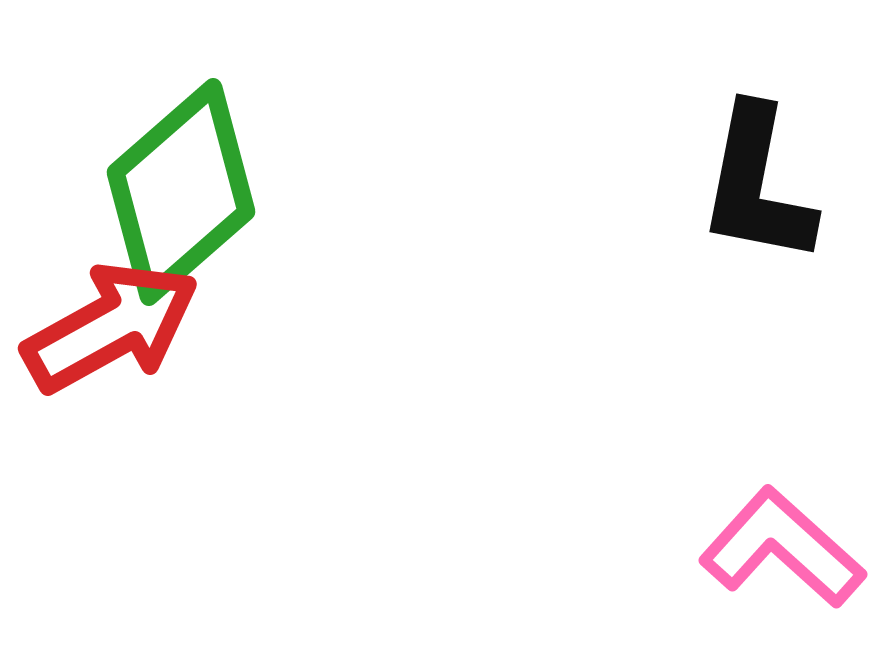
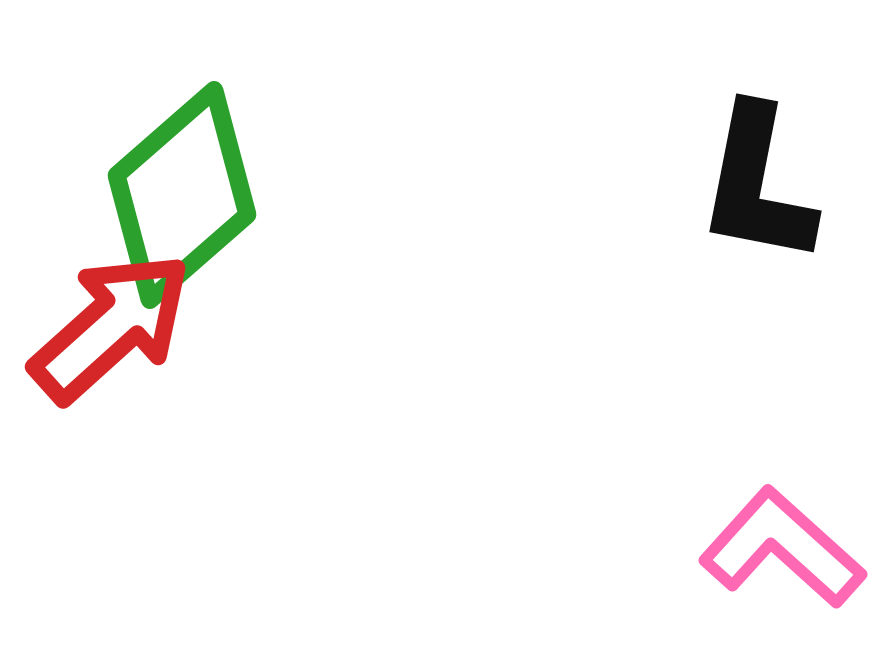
green diamond: moved 1 px right, 3 px down
red arrow: rotated 13 degrees counterclockwise
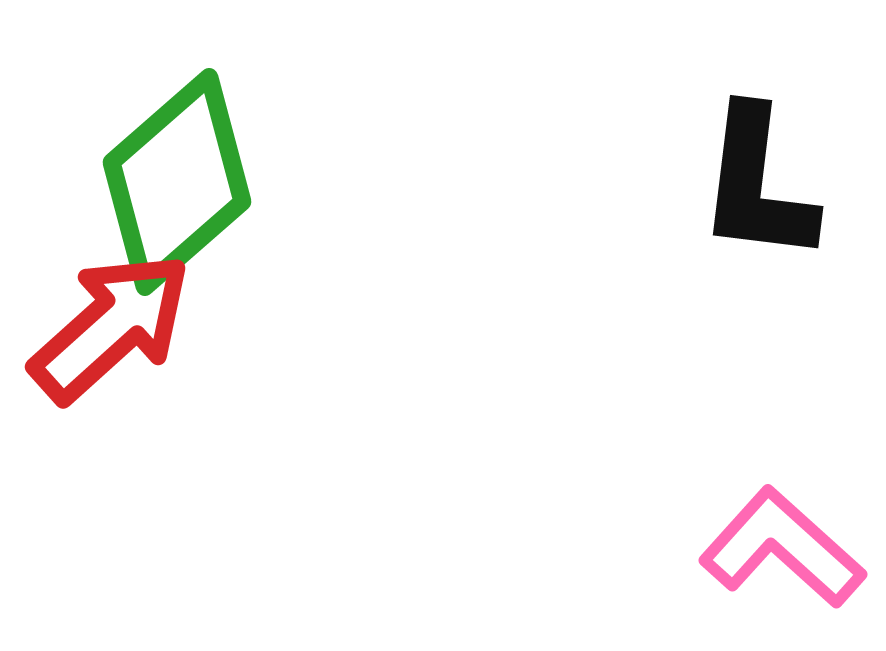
black L-shape: rotated 4 degrees counterclockwise
green diamond: moved 5 px left, 13 px up
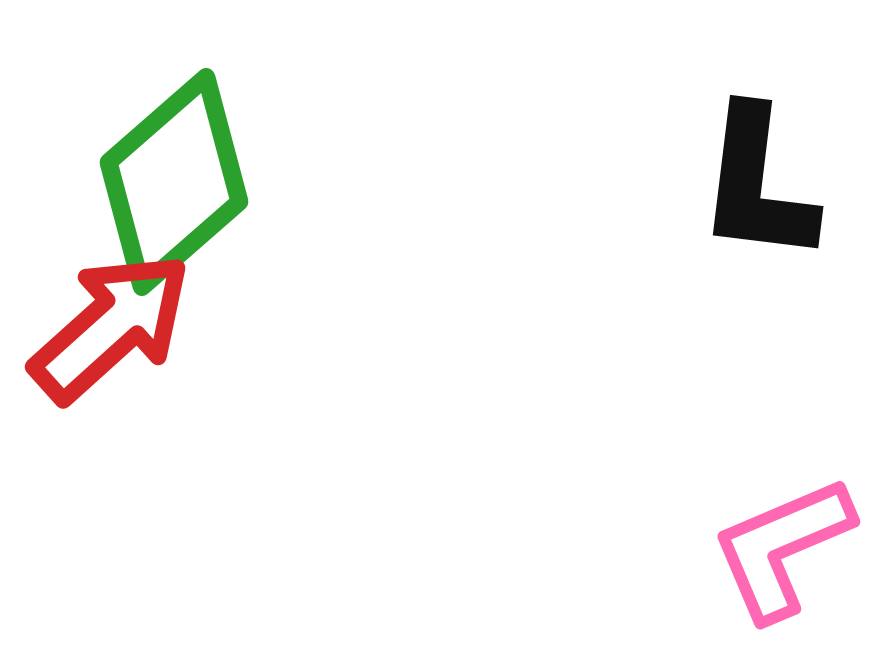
green diamond: moved 3 px left
pink L-shape: rotated 65 degrees counterclockwise
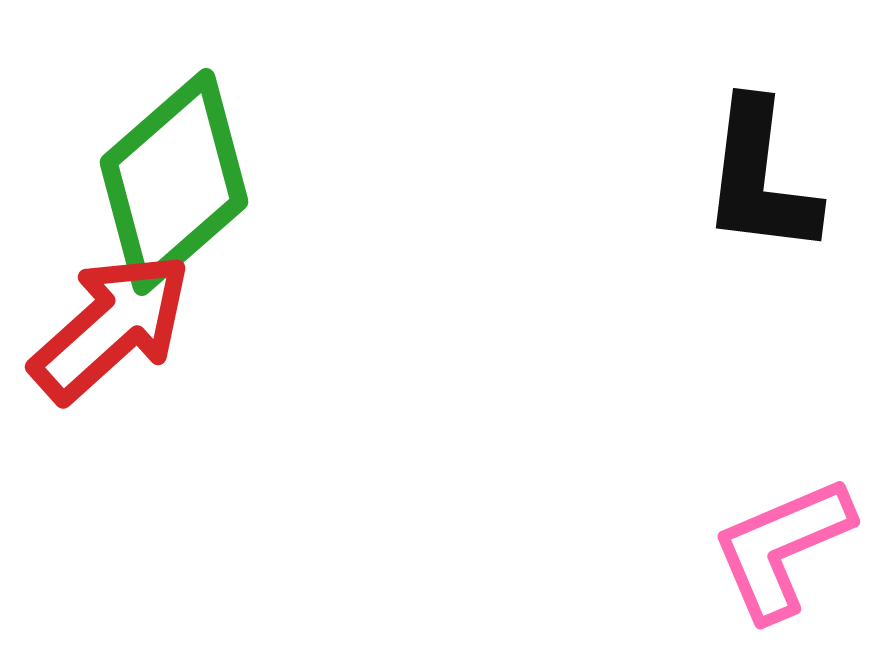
black L-shape: moved 3 px right, 7 px up
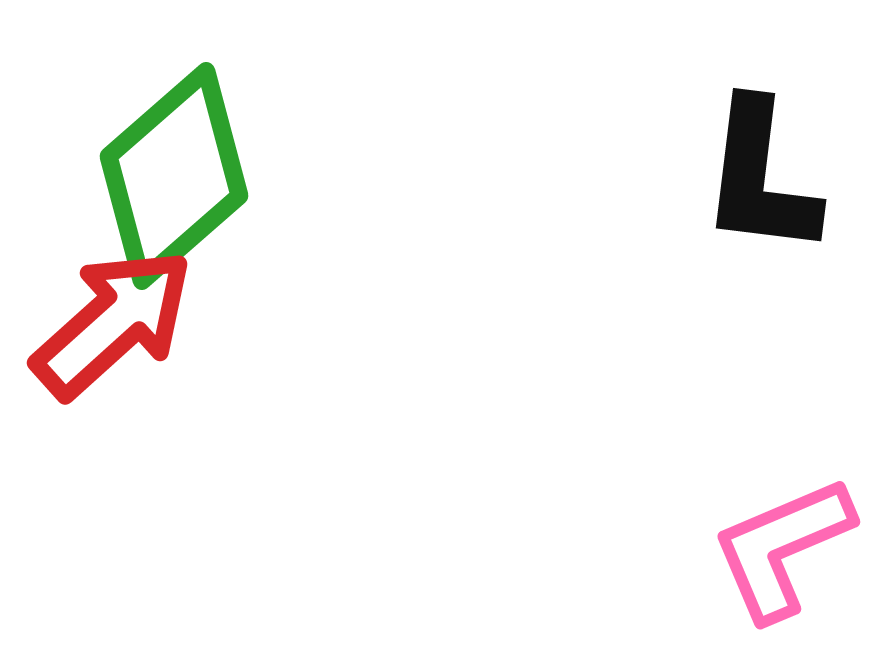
green diamond: moved 6 px up
red arrow: moved 2 px right, 4 px up
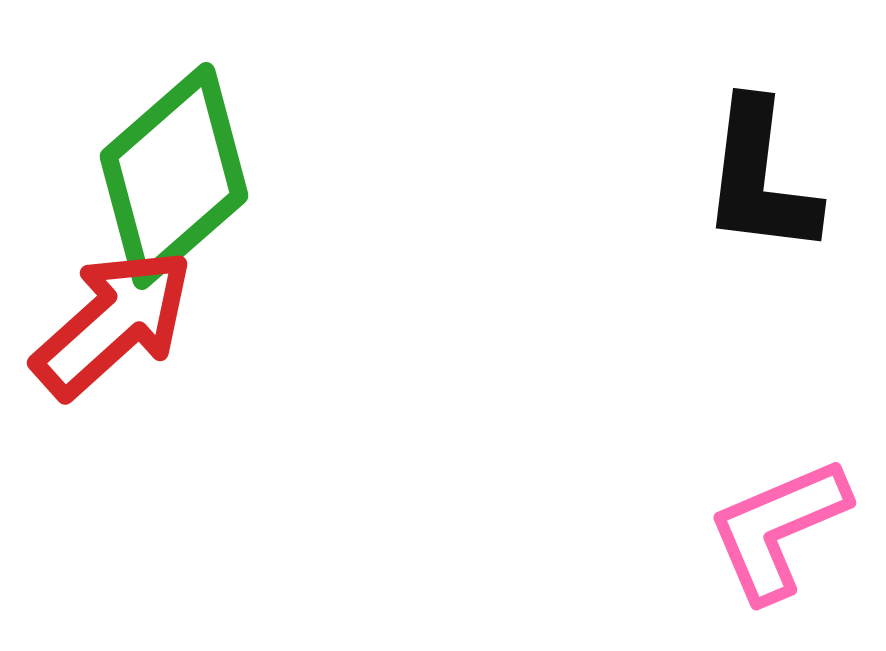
pink L-shape: moved 4 px left, 19 px up
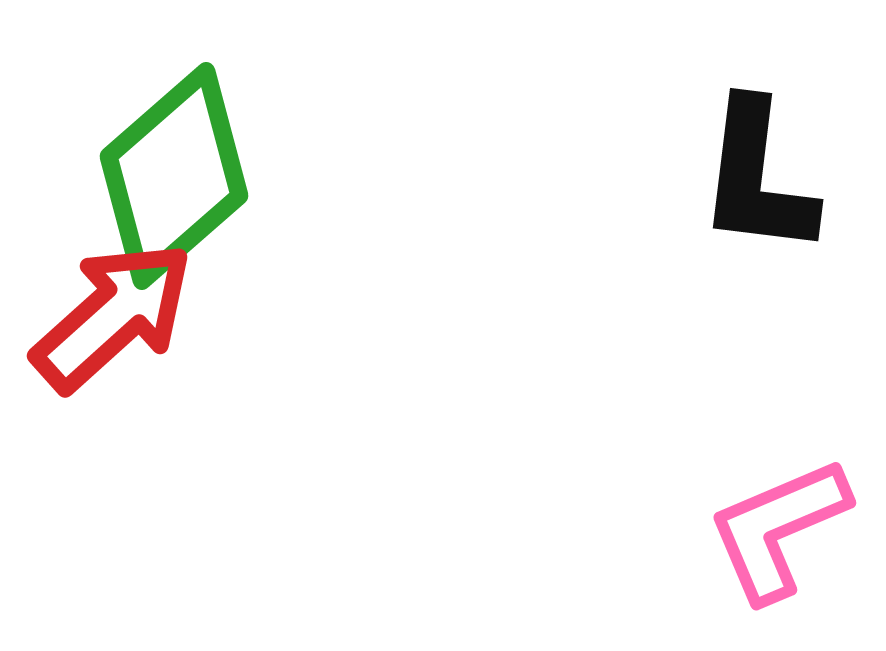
black L-shape: moved 3 px left
red arrow: moved 7 px up
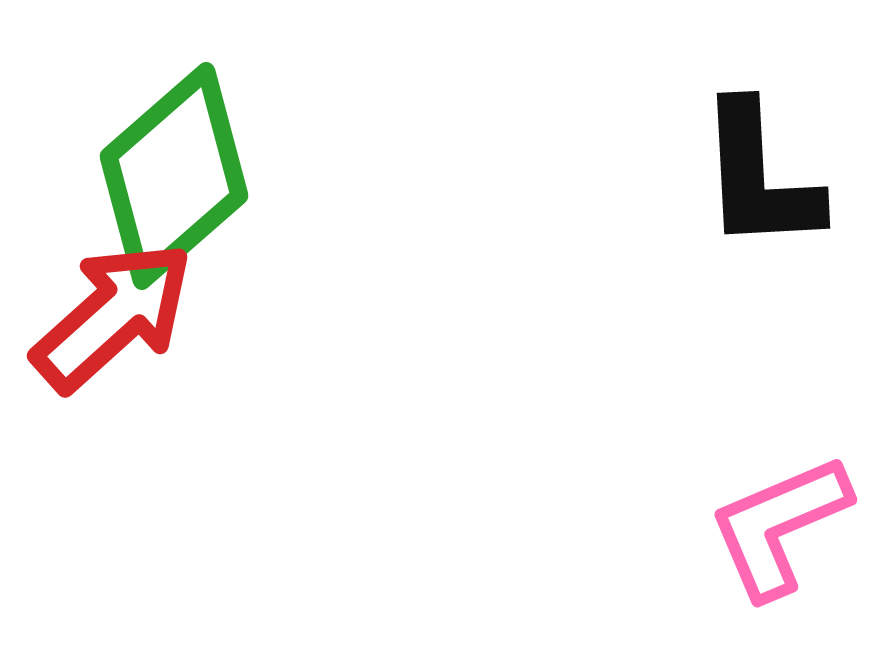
black L-shape: moved 2 px right, 1 px up; rotated 10 degrees counterclockwise
pink L-shape: moved 1 px right, 3 px up
